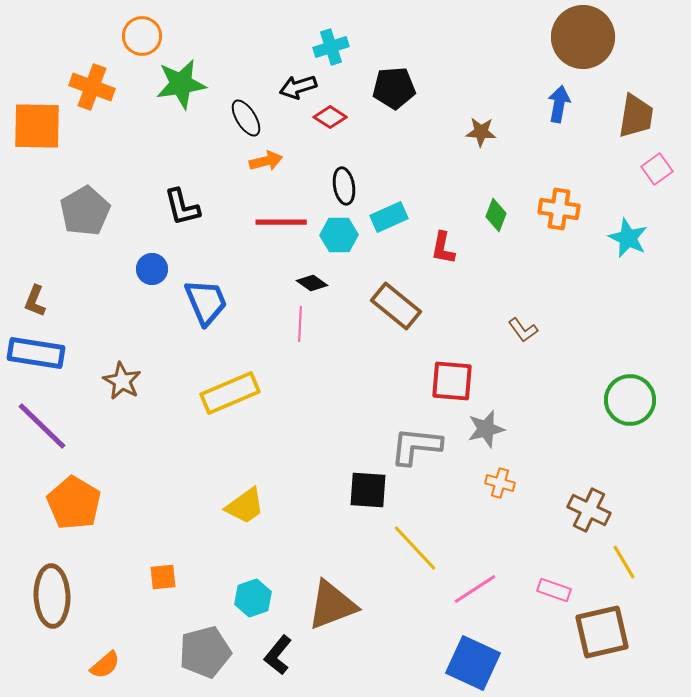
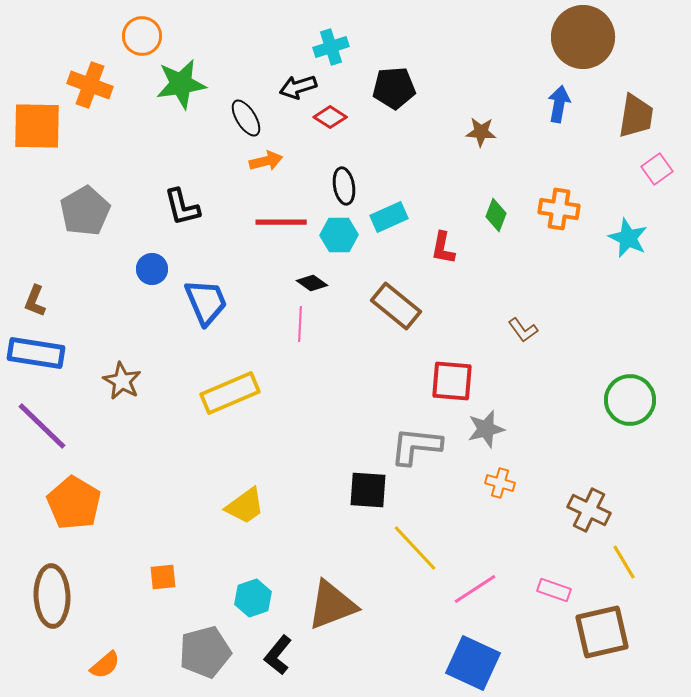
orange cross at (92, 87): moved 2 px left, 2 px up
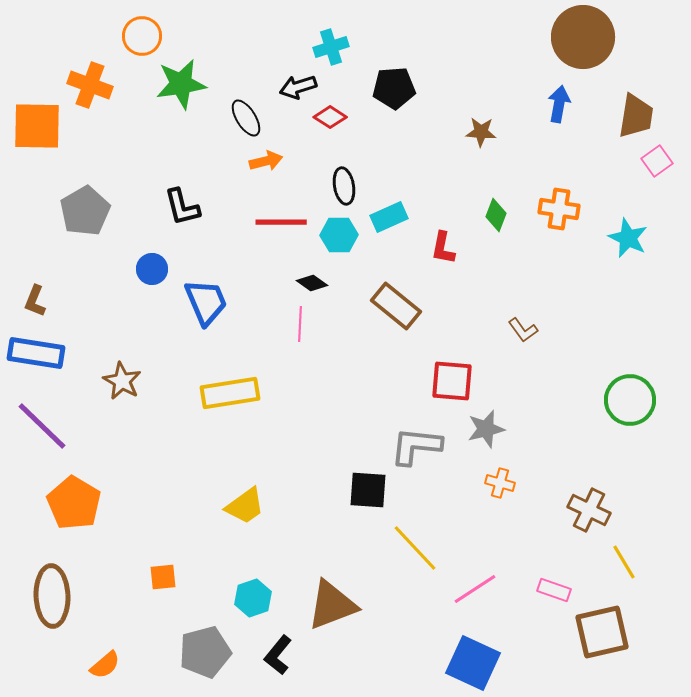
pink square at (657, 169): moved 8 px up
yellow rectangle at (230, 393): rotated 14 degrees clockwise
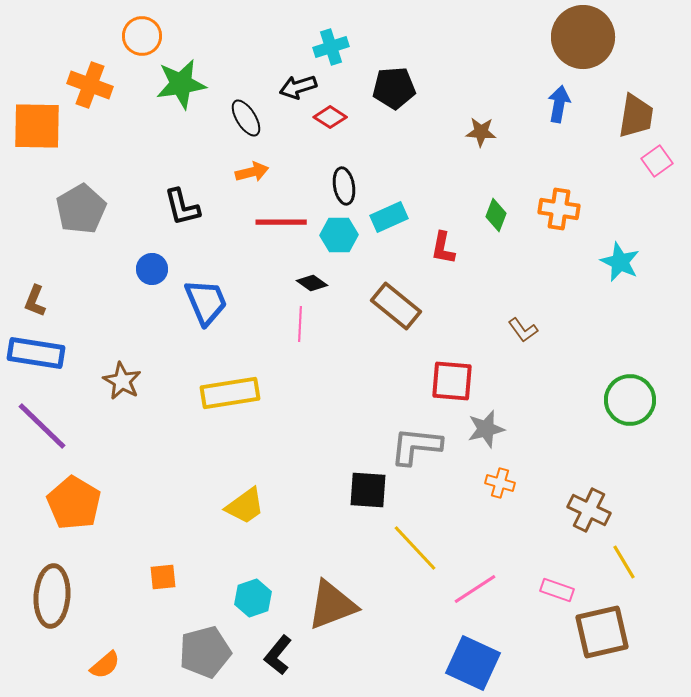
orange arrow at (266, 161): moved 14 px left, 11 px down
gray pentagon at (85, 211): moved 4 px left, 2 px up
cyan star at (628, 238): moved 8 px left, 24 px down
pink rectangle at (554, 590): moved 3 px right
brown ellipse at (52, 596): rotated 6 degrees clockwise
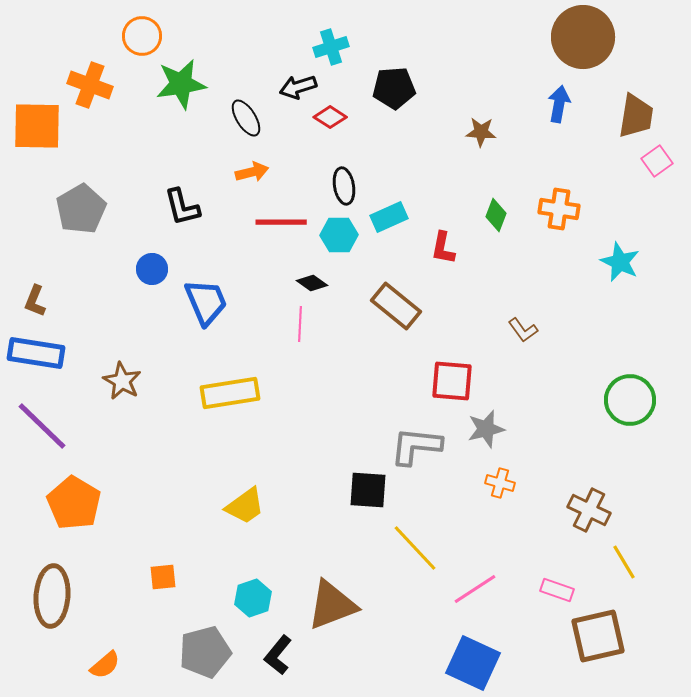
brown square at (602, 632): moved 4 px left, 4 px down
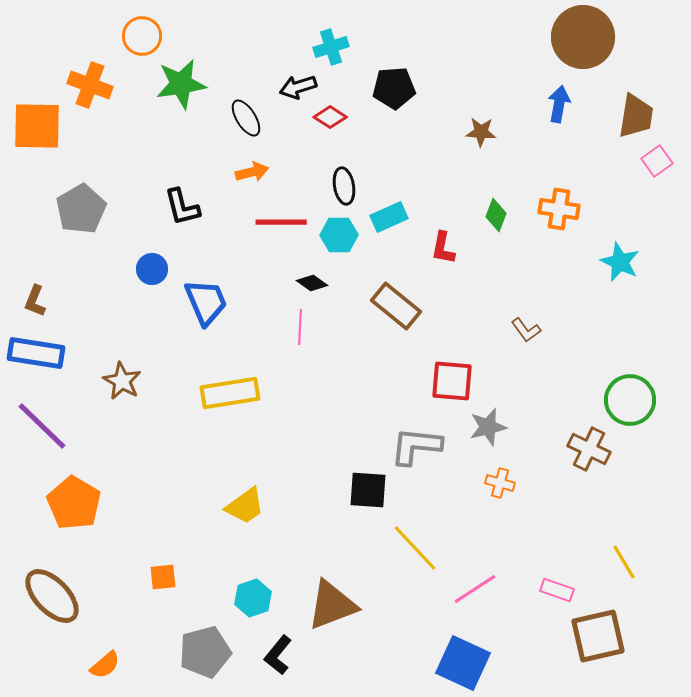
pink line at (300, 324): moved 3 px down
brown L-shape at (523, 330): moved 3 px right
gray star at (486, 429): moved 2 px right, 2 px up
brown cross at (589, 510): moved 61 px up
brown ellipse at (52, 596): rotated 48 degrees counterclockwise
blue square at (473, 663): moved 10 px left
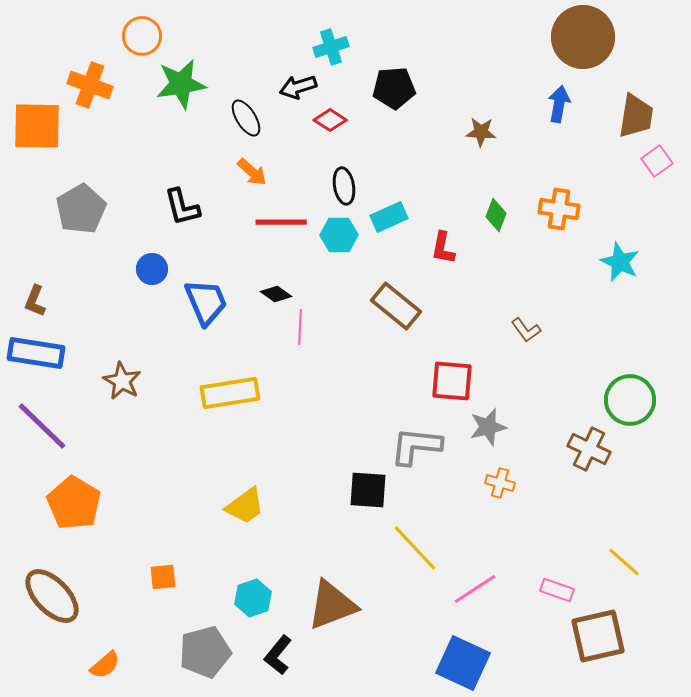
red diamond at (330, 117): moved 3 px down
orange arrow at (252, 172): rotated 56 degrees clockwise
black diamond at (312, 283): moved 36 px left, 11 px down
yellow line at (624, 562): rotated 18 degrees counterclockwise
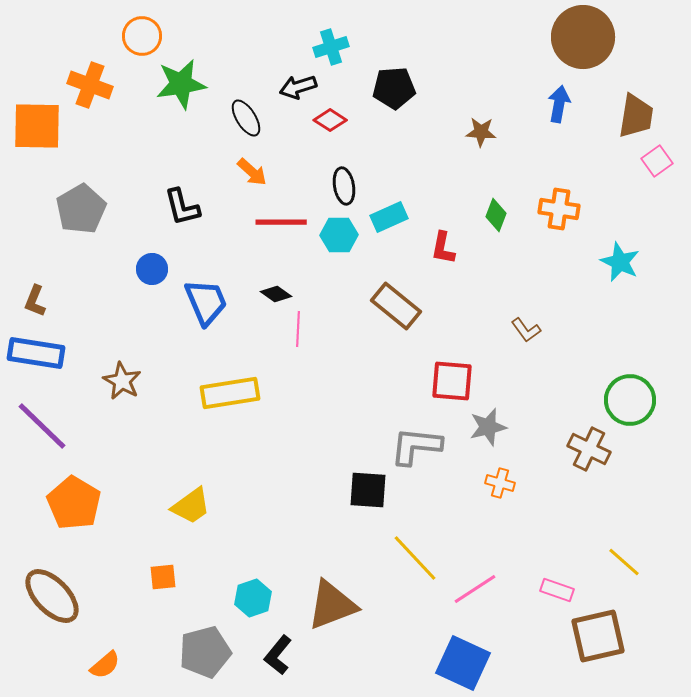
pink line at (300, 327): moved 2 px left, 2 px down
yellow trapezoid at (245, 506): moved 54 px left
yellow line at (415, 548): moved 10 px down
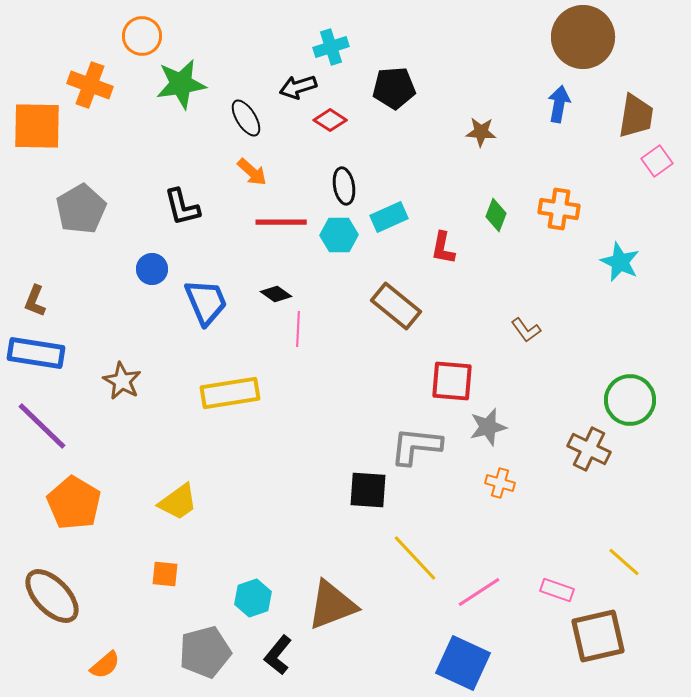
yellow trapezoid at (191, 506): moved 13 px left, 4 px up
orange square at (163, 577): moved 2 px right, 3 px up; rotated 12 degrees clockwise
pink line at (475, 589): moved 4 px right, 3 px down
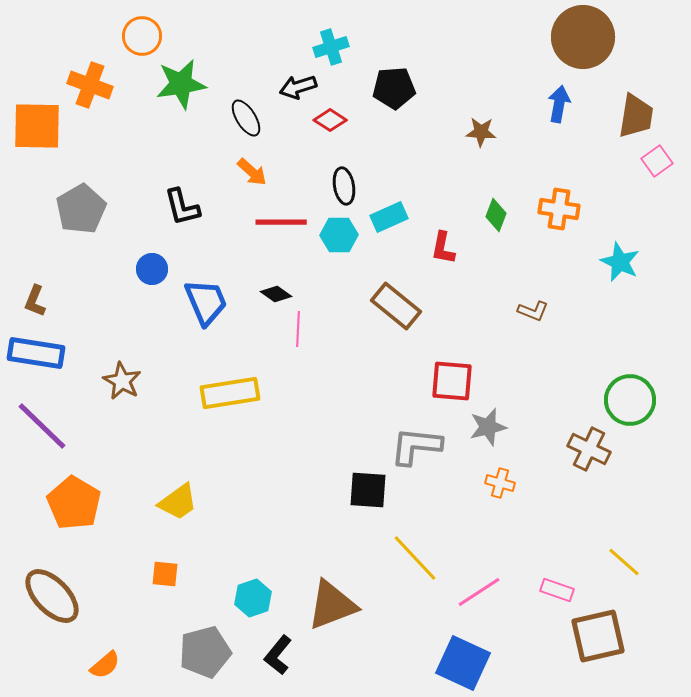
brown L-shape at (526, 330): moved 7 px right, 19 px up; rotated 32 degrees counterclockwise
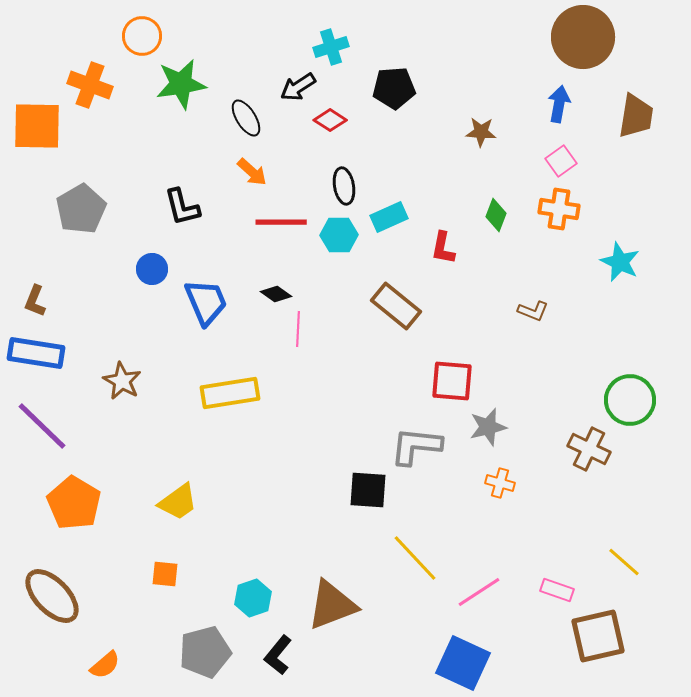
black arrow at (298, 87): rotated 15 degrees counterclockwise
pink square at (657, 161): moved 96 px left
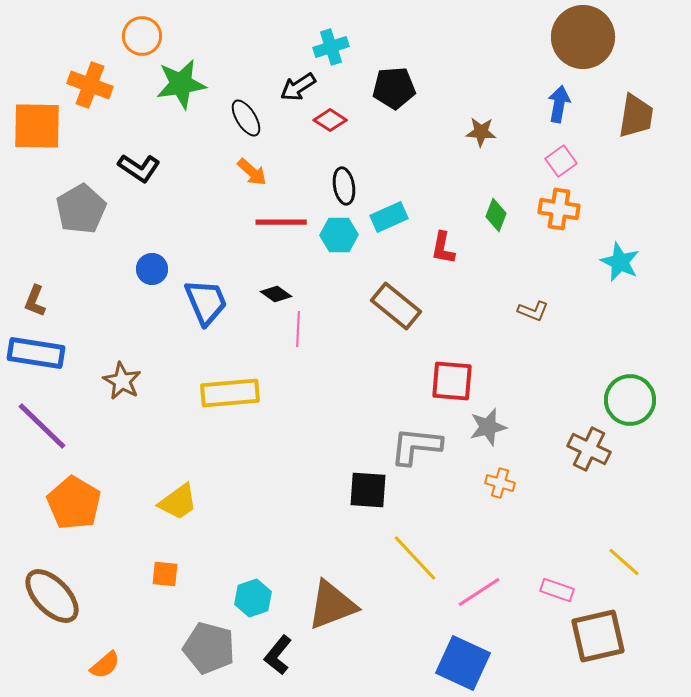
black L-shape at (182, 207): moved 43 px left, 39 px up; rotated 42 degrees counterclockwise
yellow rectangle at (230, 393): rotated 4 degrees clockwise
gray pentagon at (205, 652): moved 4 px right, 4 px up; rotated 30 degrees clockwise
